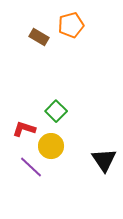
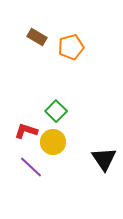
orange pentagon: moved 22 px down
brown rectangle: moved 2 px left
red L-shape: moved 2 px right, 2 px down
yellow circle: moved 2 px right, 4 px up
black triangle: moved 1 px up
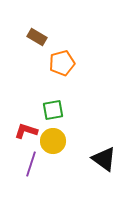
orange pentagon: moved 9 px left, 16 px down
green square: moved 3 px left, 1 px up; rotated 35 degrees clockwise
yellow circle: moved 1 px up
black triangle: rotated 20 degrees counterclockwise
purple line: moved 3 px up; rotated 65 degrees clockwise
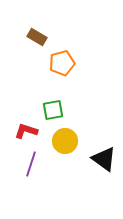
yellow circle: moved 12 px right
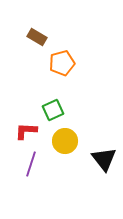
green square: rotated 15 degrees counterclockwise
red L-shape: rotated 15 degrees counterclockwise
black triangle: rotated 16 degrees clockwise
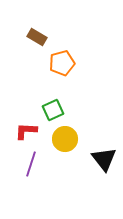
yellow circle: moved 2 px up
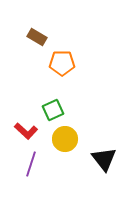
orange pentagon: rotated 15 degrees clockwise
red L-shape: rotated 140 degrees counterclockwise
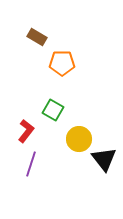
green square: rotated 35 degrees counterclockwise
red L-shape: rotated 95 degrees counterclockwise
yellow circle: moved 14 px right
